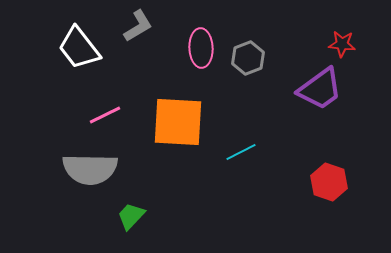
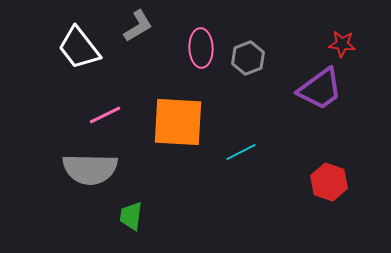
green trapezoid: rotated 36 degrees counterclockwise
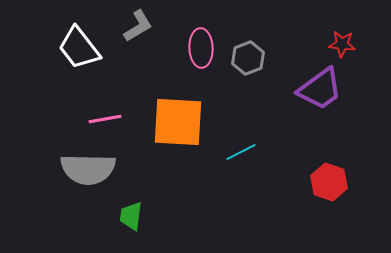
pink line: moved 4 px down; rotated 16 degrees clockwise
gray semicircle: moved 2 px left
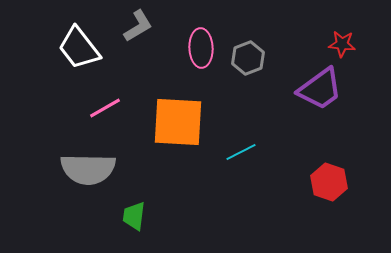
pink line: moved 11 px up; rotated 20 degrees counterclockwise
green trapezoid: moved 3 px right
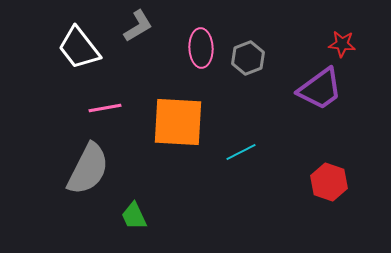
pink line: rotated 20 degrees clockwise
gray semicircle: rotated 64 degrees counterclockwise
green trapezoid: rotated 32 degrees counterclockwise
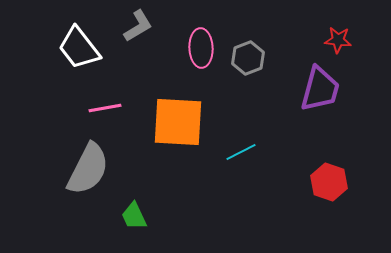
red star: moved 4 px left, 4 px up
purple trapezoid: rotated 39 degrees counterclockwise
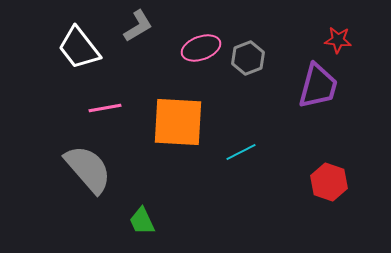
pink ellipse: rotated 72 degrees clockwise
purple trapezoid: moved 2 px left, 3 px up
gray semicircle: rotated 68 degrees counterclockwise
green trapezoid: moved 8 px right, 5 px down
